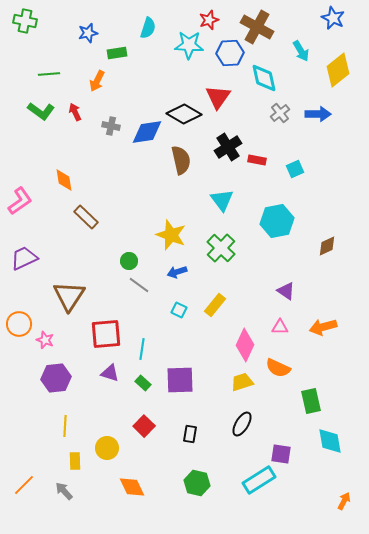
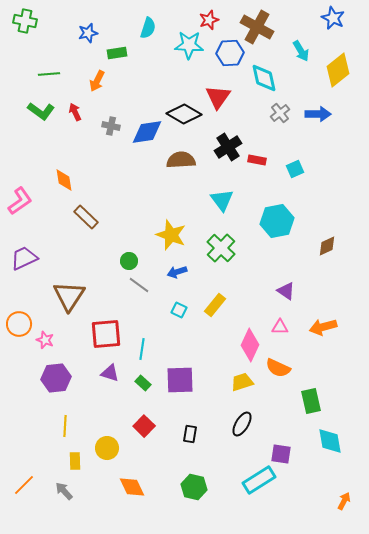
brown semicircle at (181, 160): rotated 80 degrees counterclockwise
pink diamond at (245, 345): moved 5 px right
green hexagon at (197, 483): moved 3 px left, 4 px down
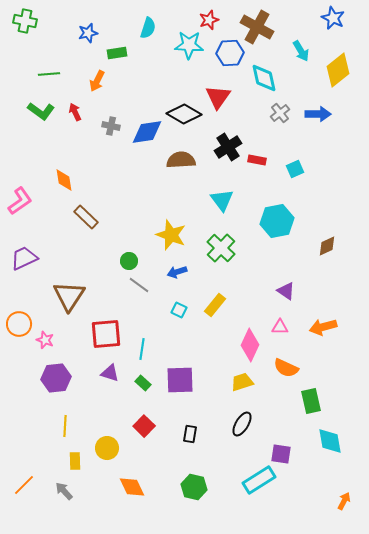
orange semicircle at (278, 368): moved 8 px right
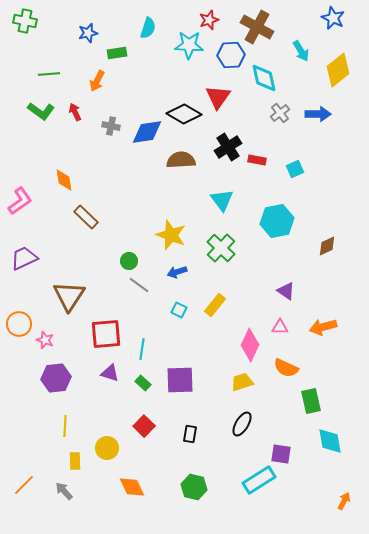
blue hexagon at (230, 53): moved 1 px right, 2 px down
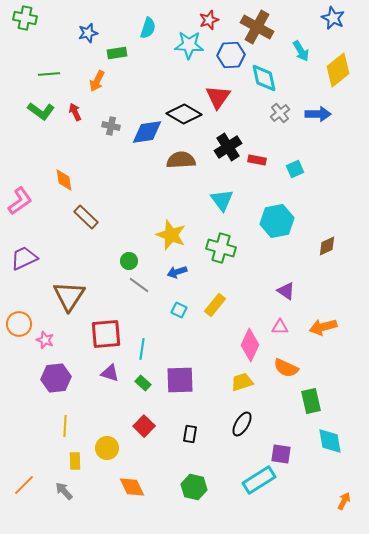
green cross at (25, 21): moved 3 px up
green cross at (221, 248): rotated 28 degrees counterclockwise
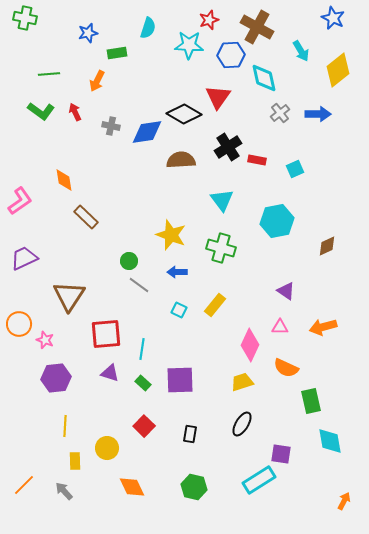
blue arrow at (177, 272): rotated 18 degrees clockwise
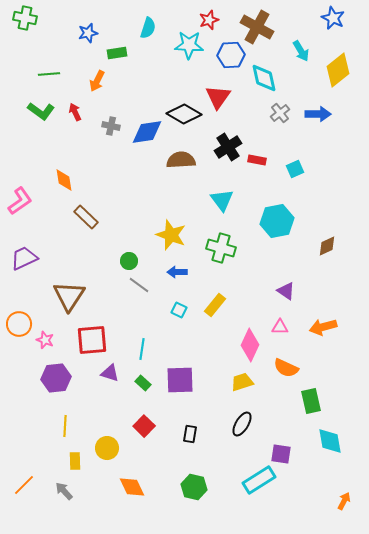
red square at (106, 334): moved 14 px left, 6 px down
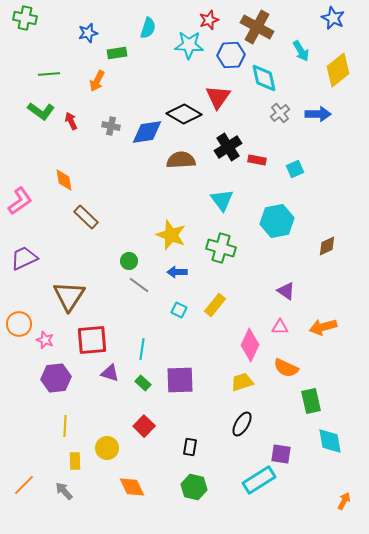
red arrow at (75, 112): moved 4 px left, 9 px down
black rectangle at (190, 434): moved 13 px down
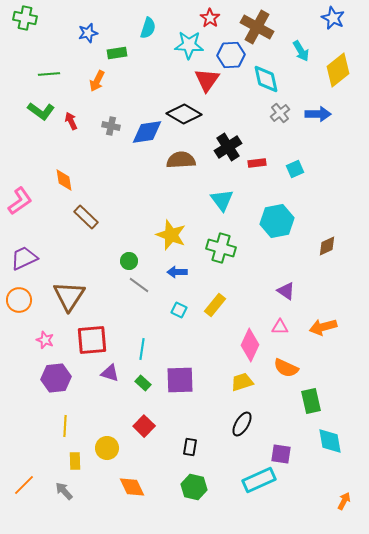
red star at (209, 20): moved 1 px right, 2 px up; rotated 18 degrees counterclockwise
cyan diamond at (264, 78): moved 2 px right, 1 px down
red triangle at (218, 97): moved 11 px left, 17 px up
red rectangle at (257, 160): moved 3 px down; rotated 18 degrees counterclockwise
orange circle at (19, 324): moved 24 px up
cyan rectangle at (259, 480): rotated 8 degrees clockwise
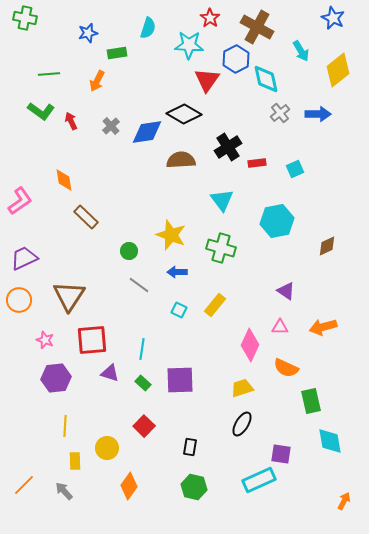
blue hexagon at (231, 55): moved 5 px right, 4 px down; rotated 24 degrees counterclockwise
gray cross at (111, 126): rotated 36 degrees clockwise
green circle at (129, 261): moved 10 px up
yellow trapezoid at (242, 382): moved 6 px down
orange diamond at (132, 487): moved 3 px left, 1 px up; rotated 60 degrees clockwise
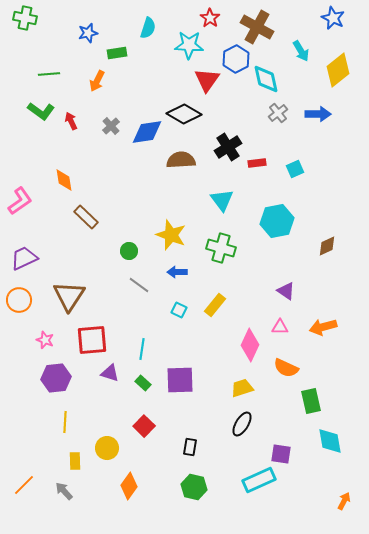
gray cross at (280, 113): moved 2 px left
yellow line at (65, 426): moved 4 px up
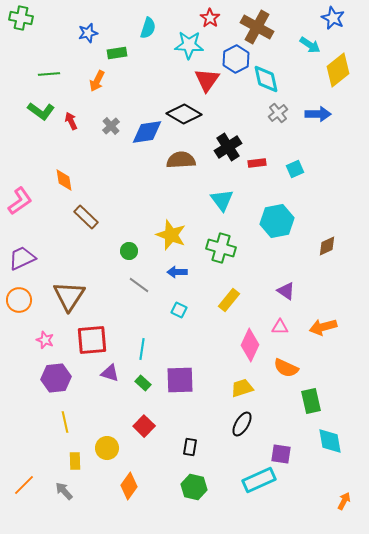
green cross at (25, 18): moved 4 px left
cyan arrow at (301, 51): moved 9 px right, 6 px up; rotated 25 degrees counterclockwise
purple trapezoid at (24, 258): moved 2 px left
yellow rectangle at (215, 305): moved 14 px right, 5 px up
yellow line at (65, 422): rotated 15 degrees counterclockwise
